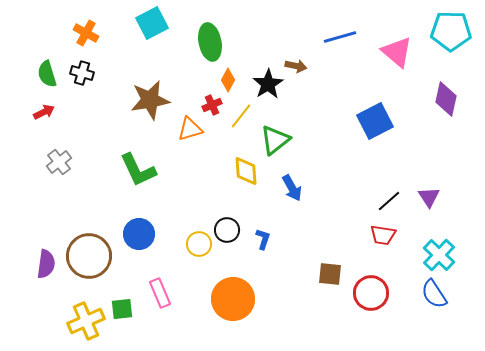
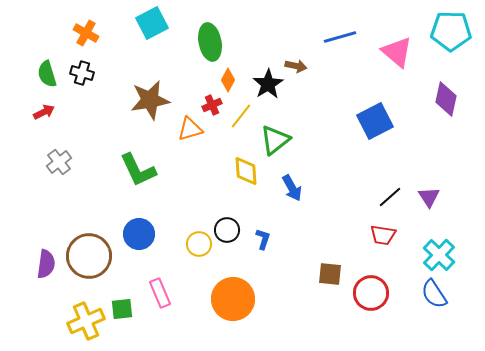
black line: moved 1 px right, 4 px up
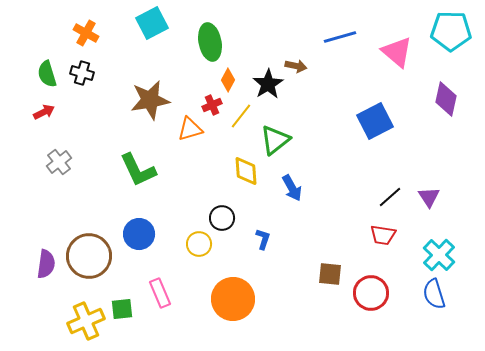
black circle: moved 5 px left, 12 px up
blue semicircle: rotated 16 degrees clockwise
